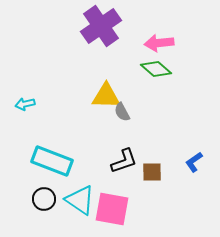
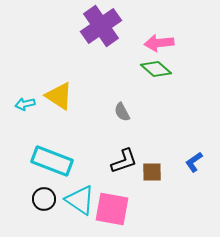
yellow triangle: moved 47 px left; rotated 32 degrees clockwise
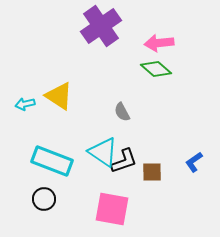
cyan triangle: moved 23 px right, 48 px up
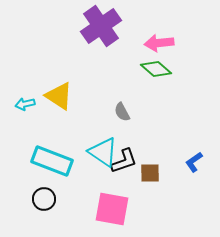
brown square: moved 2 px left, 1 px down
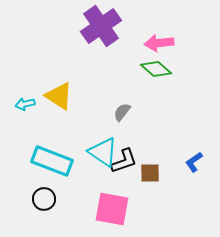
gray semicircle: rotated 66 degrees clockwise
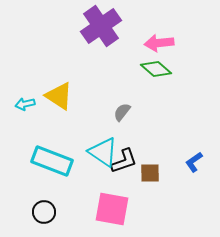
black circle: moved 13 px down
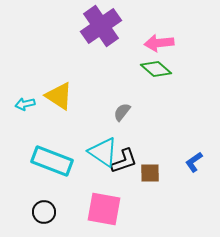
pink square: moved 8 px left
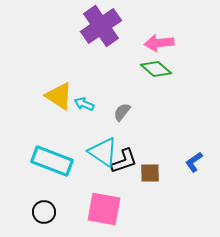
cyan arrow: moved 59 px right; rotated 36 degrees clockwise
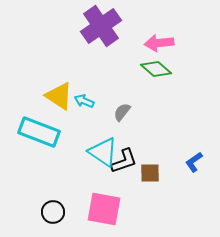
cyan arrow: moved 3 px up
cyan rectangle: moved 13 px left, 29 px up
black circle: moved 9 px right
